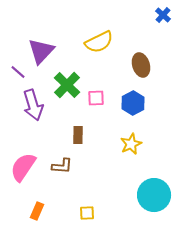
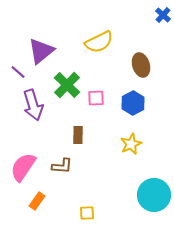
purple triangle: rotated 8 degrees clockwise
orange rectangle: moved 10 px up; rotated 12 degrees clockwise
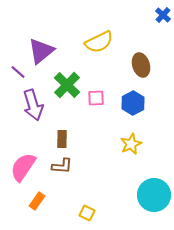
brown rectangle: moved 16 px left, 4 px down
yellow square: rotated 28 degrees clockwise
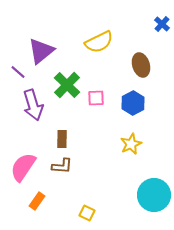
blue cross: moved 1 px left, 9 px down
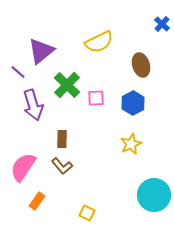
brown L-shape: rotated 45 degrees clockwise
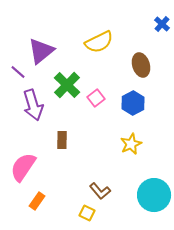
pink square: rotated 36 degrees counterclockwise
brown rectangle: moved 1 px down
brown L-shape: moved 38 px right, 25 px down
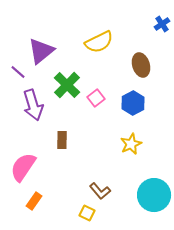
blue cross: rotated 14 degrees clockwise
orange rectangle: moved 3 px left
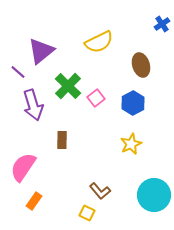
green cross: moved 1 px right, 1 px down
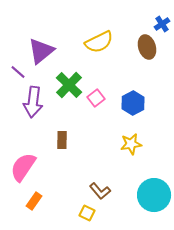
brown ellipse: moved 6 px right, 18 px up
green cross: moved 1 px right, 1 px up
purple arrow: moved 3 px up; rotated 24 degrees clockwise
yellow star: rotated 15 degrees clockwise
